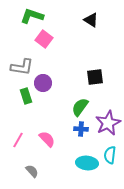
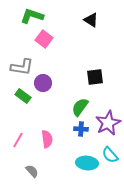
green rectangle: moved 3 px left; rotated 35 degrees counterclockwise
pink semicircle: rotated 36 degrees clockwise
cyan semicircle: rotated 48 degrees counterclockwise
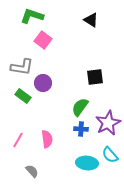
pink square: moved 1 px left, 1 px down
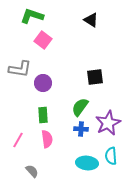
gray L-shape: moved 2 px left, 2 px down
green rectangle: moved 20 px right, 19 px down; rotated 49 degrees clockwise
cyan semicircle: moved 1 px right, 1 px down; rotated 36 degrees clockwise
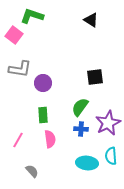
pink square: moved 29 px left, 5 px up
pink semicircle: moved 3 px right
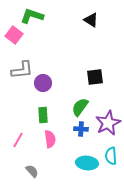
gray L-shape: moved 2 px right, 1 px down; rotated 15 degrees counterclockwise
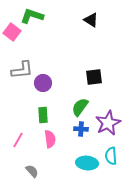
pink square: moved 2 px left, 3 px up
black square: moved 1 px left
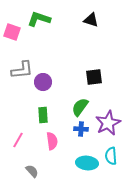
green L-shape: moved 7 px right, 3 px down
black triangle: rotated 14 degrees counterclockwise
pink square: rotated 18 degrees counterclockwise
purple circle: moved 1 px up
pink semicircle: moved 2 px right, 2 px down
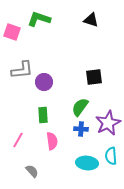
purple circle: moved 1 px right
